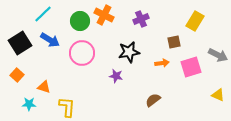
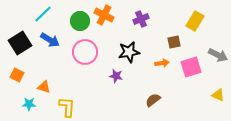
pink circle: moved 3 px right, 1 px up
orange square: rotated 16 degrees counterclockwise
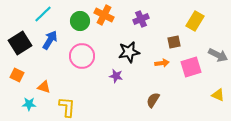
blue arrow: rotated 90 degrees counterclockwise
pink circle: moved 3 px left, 4 px down
brown semicircle: rotated 21 degrees counterclockwise
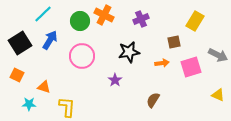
purple star: moved 1 px left, 4 px down; rotated 24 degrees clockwise
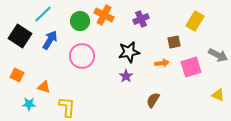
black square: moved 7 px up; rotated 25 degrees counterclockwise
purple star: moved 11 px right, 4 px up
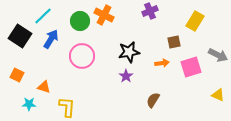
cyan line: moved 2 px down
purple cross: moved 9 px right, 8 px up
blue arrow: moved 1 px right, 1 px up
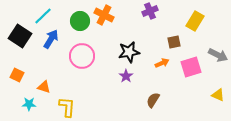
orange arrow: rotated 16 degrees counterclockwise
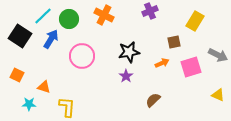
green circle: moved 11 px left, 2 px up
brown semicircle: rotated 14 degrees clockwise
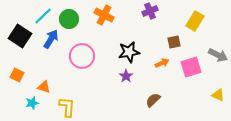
cyan star: moved 3 px right, 1 px up; rotated 16 degrees counterclockwise
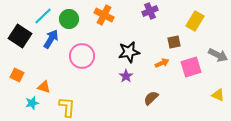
brown semicircle: moved 2 px left, 2 px up
